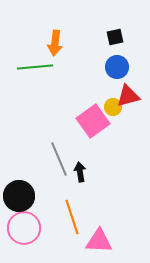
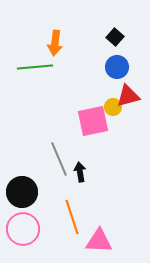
black square: rotated 36 degrees counterclockwise
pink square: rotated 24 degrees clockwise
black circle: moved 3 px right, 4 px up
pink circle: moved 1 px left, 1 px down
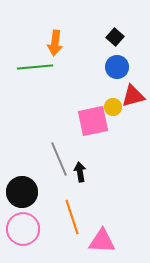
red triangle: moved 5 px right
pink triangle: moved 3 px right
